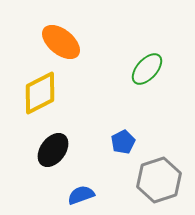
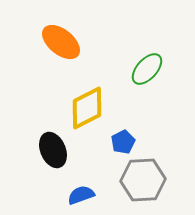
yellow diamond: moved 47 px right, 15 px down
black ellipse: rotated 60 degrees counterclockwise
gray hexagon: moved 16 px left; rotated 15 degrees clockwise
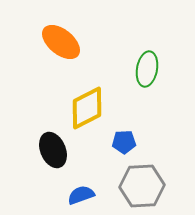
green ellipse: rotated 32 degrees counterclockwise
blue pentagon: moved 1 px right; rotated 25 degrees clockwise
gray hexagon: moved 1 px left, 6 px down
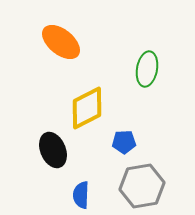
gray hexagon: rotated 6 degrees counterclockwise
blue semicircle: rotated 68 degrees counterclockwise
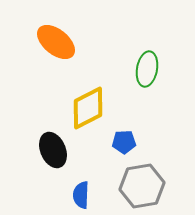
orange ellipse: moved 5 px left
yellow diamond: moved 1 px right
